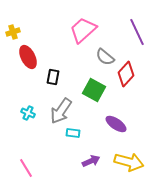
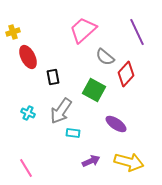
black rectangle: rotated 21 degrees counterclockwise
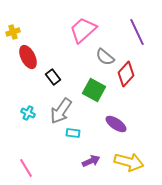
black rectangle: rotated 28 degrees counterclockwise
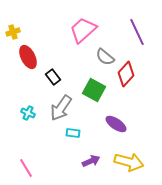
gray arrow: moved 3 px up
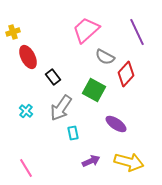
pink trapezoid: moved 3 px right
gray semicircle: rotated 12 degrees counterclockwise
cyan cross: moved 2 px left, 2 px up; rotated 16 degrees clockwise
cyan rectangle: rotated 72 degrees clockwise
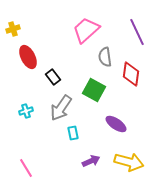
yellow cross: moved 3 px up
gray semicircle: rotated 54 degrees clockwise
red diamond: moved 5 px right; rotated 35 degrees counterclockwise
cyan cross: rotated 32 degrees clockwise
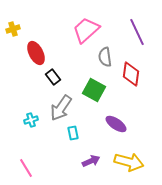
red ellipse: moved 8 px right, 4 px up
cyan cross: moved 5 px right, 9 px down
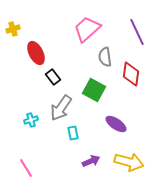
pink trapezoid: moved 1 px right, 1 px up
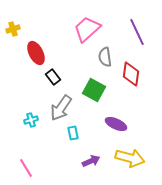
purple ellipse: rotated 10 degrees counterclockwise
yellow arrow: moved 1 px right, 4 px up
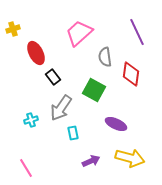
pink trapezoid: moved 8 px left, 4 px down
